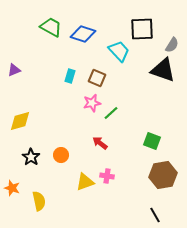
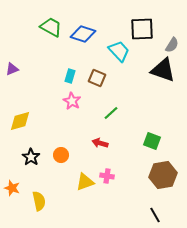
purple triangle: moved 2 px left, 1 px up
pink star: moved 20 px left, 2 px up; rotated 30 degrees counterclockwise
red arrow: rotated 21 degrees counterclockwise
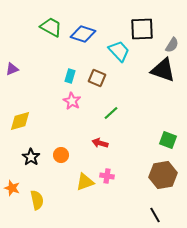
green square: moved 16 px right, 1 px up
yellow semicircle: moved 2 px left, 1 px up
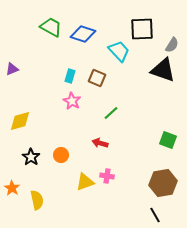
brown hexagon: moved 8 px down
orange star: rotated 14 degrees clockwise
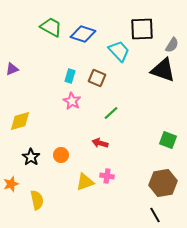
orange star: moved 1 px left, 4 px up; rotated 21 degrees clockwise
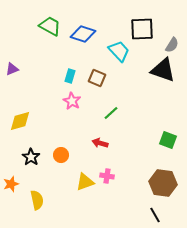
green trapezoid: moved 1 px left, 1 px up
brown hexagon: rotated 16 degrees clockwise
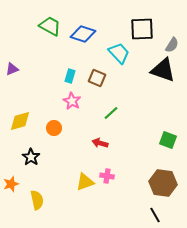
cyan trapezoid: moved 2 px down
orange circle: moved 7 px left, 27 px up
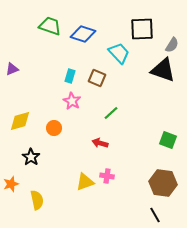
green trapezoid: rotated 10 degrees counterclockwise
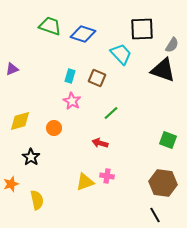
cyan trapezoid: moved 2 px right, 1 px down
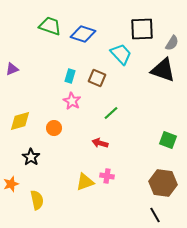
gray semicircle: moved 2 px up
